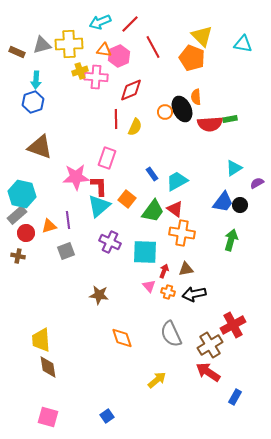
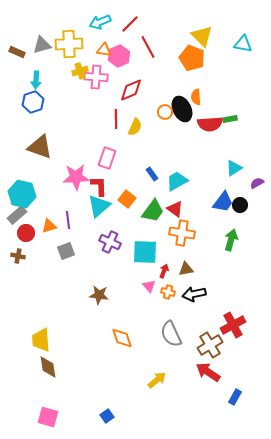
red line at (153, 47): moved 5 px left
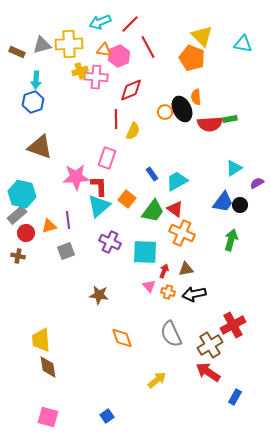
yellow semicircle at (135, 127): moved 2 px left, 4 px down
orange cross at (182, 233): rotated 15 degrees clockwise
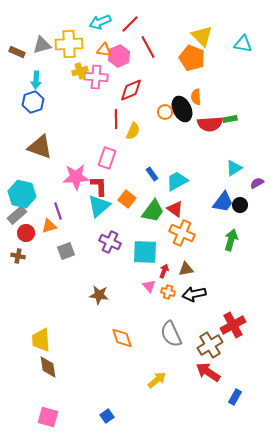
purple line at (68, 220): moved 10 px left, 9 px up; rotated 12 degrees counterclockwise
